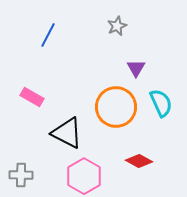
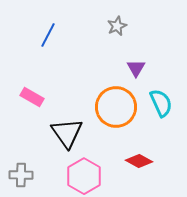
black triangle: rotated 28 degrees clockwise
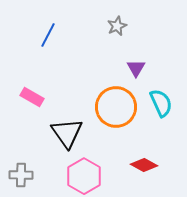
red diamond: moved 5 px right, 4 px down
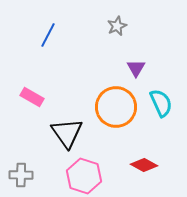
pink hexagon: rotated 12 degrees counterclockwise
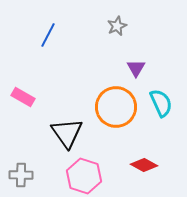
pink rectangle: moved 9 px left
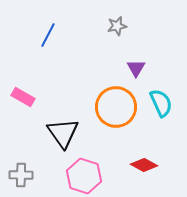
gray star: rotated 12 degrees clockwise
black triangle: moved 4 px left
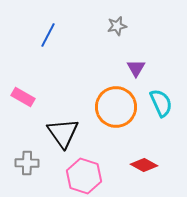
gray cross: moved 6 px right, 12 px up
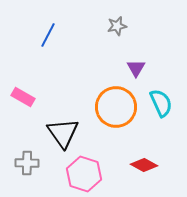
pink hexagon: moved 2 px up
